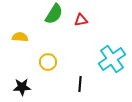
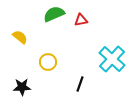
green semicircle: rotated 145 degrees counterclockwise
yellow semicircle: rotated 35 degrees clockwise
cyan cross: rotated 12 degrees counterclockwise
black line: rotated 14 degrees clockwise
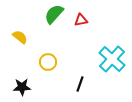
green semicircle: rotated 25 degrees counterclockwise
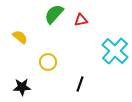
cyan cross: moved 3 px right, 8 px up
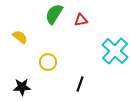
green semicircle: rotated 10 degrees counterclockwise
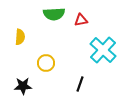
green semicircle: rotated 125 degrees counterclockwise
yellow semicircle: rotated 56 degrees clockwise
cyan cross: moved 12 px left, 1 px up
yellow circle: moved 2 px left, 1 px down
black star: moved 1 px right, 1 px up
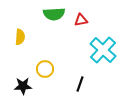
yellow circle: moved 1 px left, 6 px down
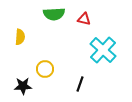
red triangle: moved 3 px right, 1 px up; rotated 24 degrees clockwise
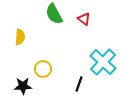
green semicircle: rotated 65 degrees clockwise
red triangle: rotated 24 degrees clockwise
cyan cross: moved 12 px down
yellow circle: moved 2 px left
black line: moved 1 px left
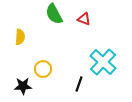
red triangle: rotated 16 degrees counterclockwise
